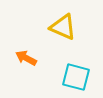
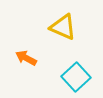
cyan square: rotated 32 degrees clockwise
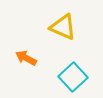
cyan square: moved 3 px left
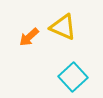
orange arrow: moved 3 px right, 21 px up; rotated 70 degrees counterclockwise
